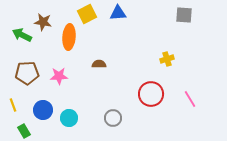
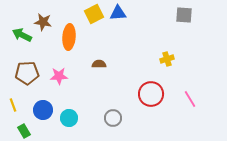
yellow square: moved 7 px right
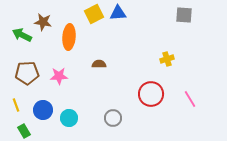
yellow line: moved 3 px right
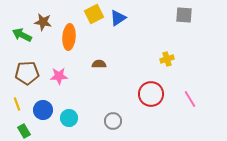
blue triangle: moved 5 px down; rotated 30 degrees counterclockwise
yellow line: moved 1 px right, 1 px up
gray circle: moved 3 px down
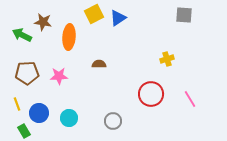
blue circle: moved 4 px left, 3 px down
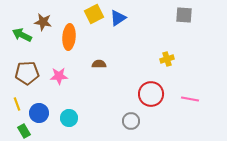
pink line: rotated 48 degrees counterclockwise
gray circle: moved 18 px right
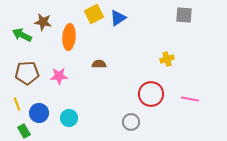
gray circle: moved 1 px down
